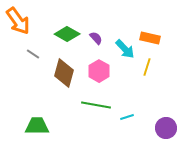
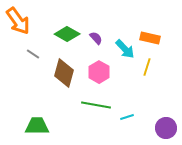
pink hexagon: moved 1 px down
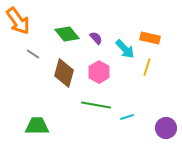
green diamond: rotated 20 degrees clockwise
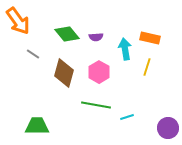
purple semicircle: moved 1 px up; rotated 128 degrees clockwise
cyan arrow: rotated 145 degrees counterclockwise
purple circle: moved 2 px right
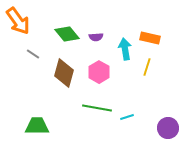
green line: moved 1 px right, 3 px down
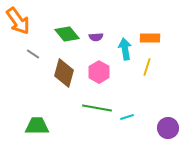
orange rectangle: rotated 12 degrees counterclockwise
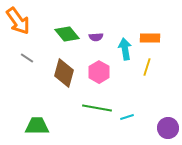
gray line: moved 6 px left, 4 px down
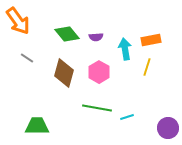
orange rectangle: moved 1 px right, 2 px down; rotated 12 degrees counterclockwise
